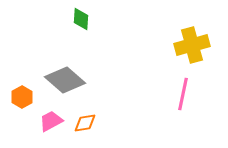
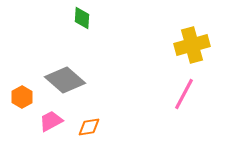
green diamond: moved 1 px right, 1 px up
pink line: moved 1 px right; rotated 16 degrees clockwise
orange diamond: moved 4 px right, 4 px down
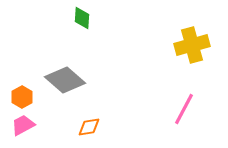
pink line: moved 15 px down
pink trapezoid: moved 28 px left, 4 px down
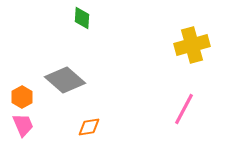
pink trapezoid: rotated 95 degrees clockwise
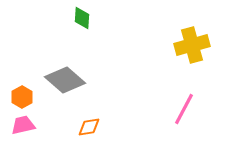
pink trapezoid: rotated 80 degrees counterclockwise
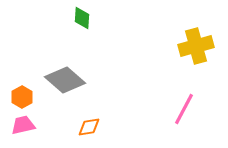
yellow cross: moved 4 px right, 1 px down
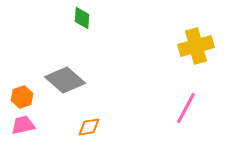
orange hexagon: rotated 10 degrees clockwise
pink line: moved 2 px right, 1 px up
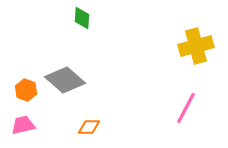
orange hexagon: moved 4 px right, 7 px up; rotated 20 degrees counterclockwise
orange diamond: rotated 10 degrees clockwise
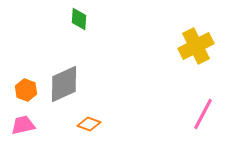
green diamond: moved 3 px left, 1 px down
yellow cross: rotated 12 degrees counterclockwise
gray diamond: moved 1 px left, 4 px down; rotated 66 degrees counterclockwise
pink line: moved 17 px right, 6 px down
orange diamond: moved 3 px up; rotated 20 degrees clockwise
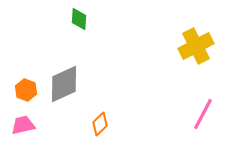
orange diamond: moved 11 px right; rotated 65 degrees counterclockwise
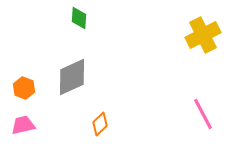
green diamond: moved 1 px up
yellow cross: moved 7 px right, 11 px up
gray diamond: moved 8 px right, 7 px up
orange hexagon: moved 2 px left, 2 px up
pink line: rotated 56 degrees counterclockwise
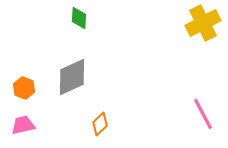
yellow cross: moved 12 px up
